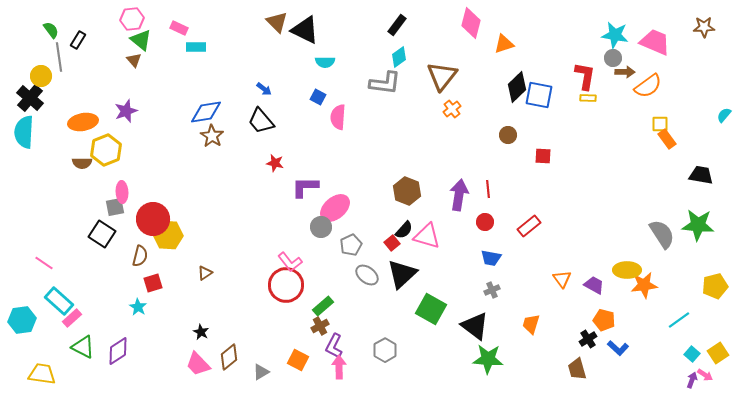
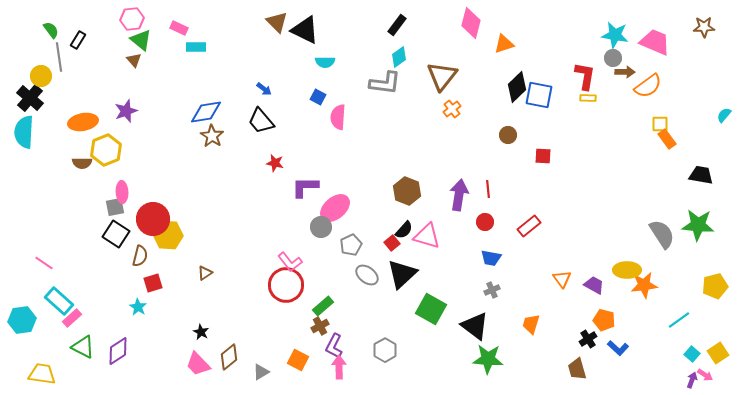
black square at (102, 234): moved 14 px right
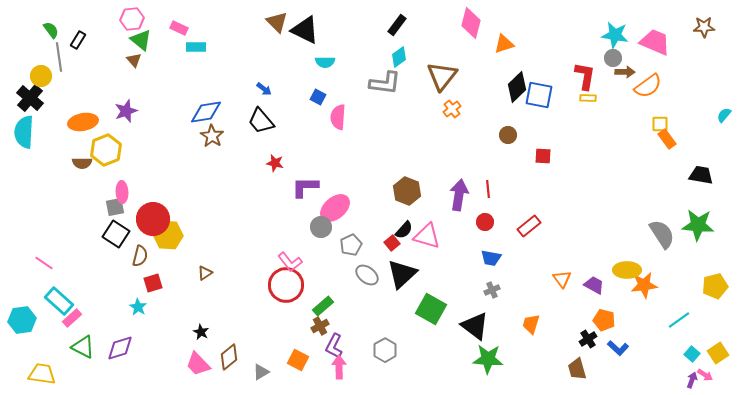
purple diamond at (118, 351): moved 2 px right, 3 px up; rotated 16 degrees clockwise
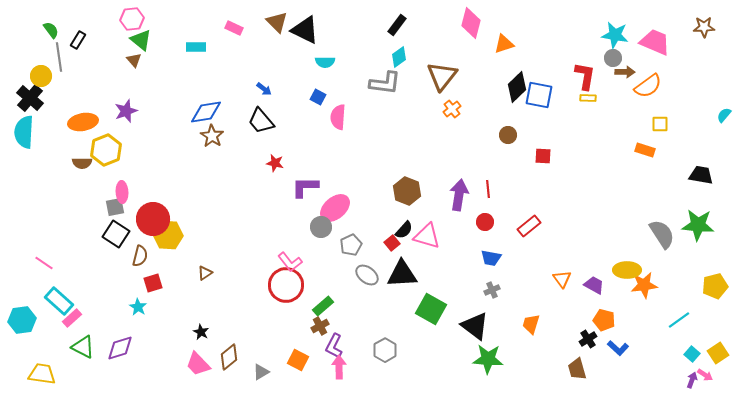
pink rectangle at (179, 28): moved 55 px right
orange rectangle at (667, 139): moved 22 px left, 11 px down; rotated 36 degrees counterclockwise
black triangle at (402, 274): rotated 40 degrees clockwise
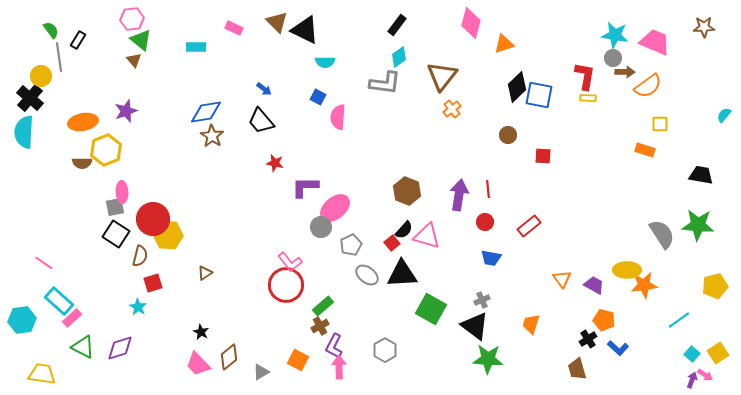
gray cross at (492, 290): moved 10 px left, 10 px down
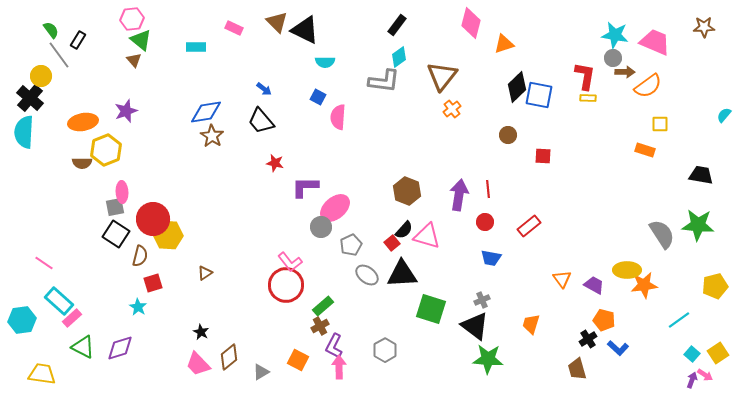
gray line at (59, 57): moved 2 px up; rotated 28 degrees counterclockwise
gray L-shape at (385, 83): moved 1 px left, 2 px up
green square at (431, 309): rotated 12 degrees counterclockwise
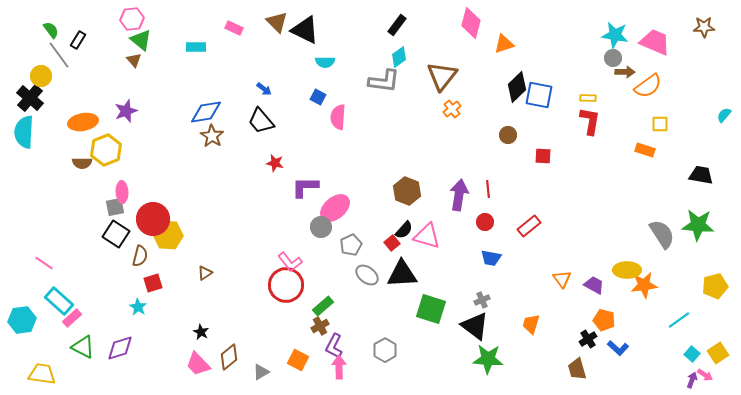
red L-shape at (585, 76): moved 5 px right, 45 px down
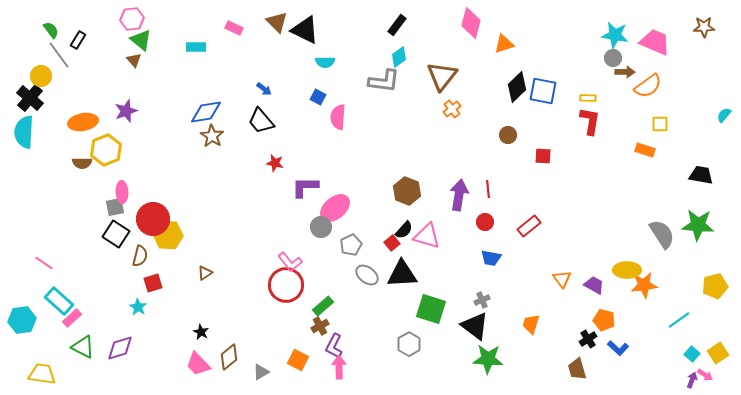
blue square at (539, 95): moved 4 px right, 4 px up
gray hexagon at (385, 350): moved 24 px right, 6 px up
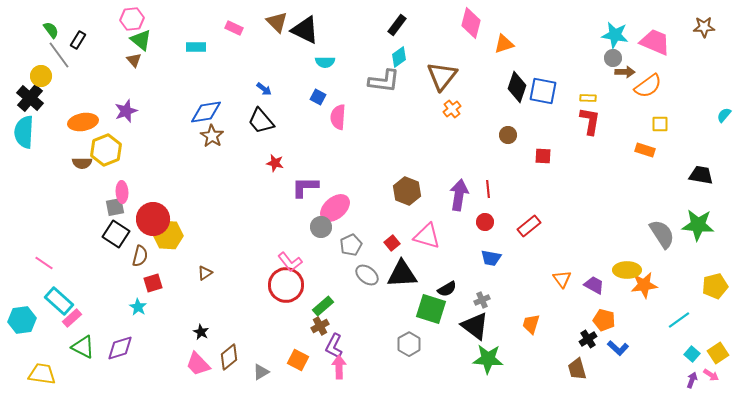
black diamond at (517, 87): rotated 28 degrees counterclockwise
black semicircle at (404, 230): moved 43 px right, 59 px down; rotated 18 degrees clockwise
pink arrow at (705, 375): moved 6 px right
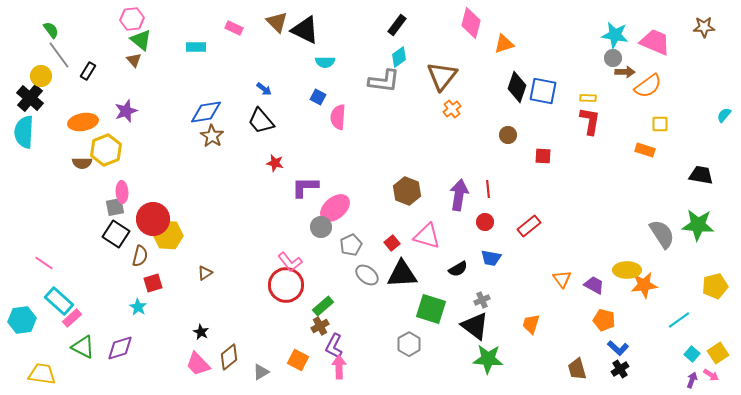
black rectangle at (78, 40): moved 10 px right, 31 px down
black semicircle at (447, 289): moved 11 px right, 20 px up
black cross at (588, 339): moved 32 px right, 30 px down
